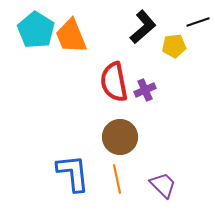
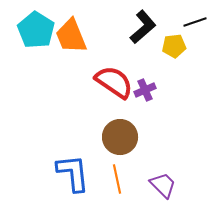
black line: moved 3 px left
red semicircle: rotated 135 degrees clockwise
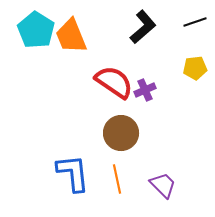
yellow pentagon: moved 21 px right, 22 px down
brown circle: moved 1 px right, 4 px up
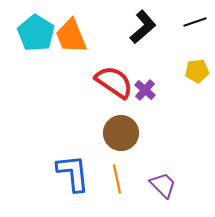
cyan pentagon: moved 3 px down
yellow pentagon: moved 2 px right, 3 px down
purple cross: rotated 25 degrees counterclockwise
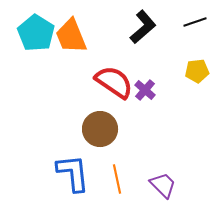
brown circle: moved 21 px left, 4 px up
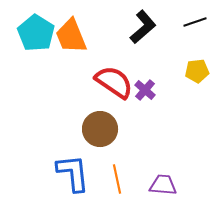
purple trapezoid: rotated 40 degrees counterclockwise
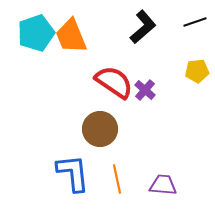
cyan pentagon: rotated 21 degrees clockwise
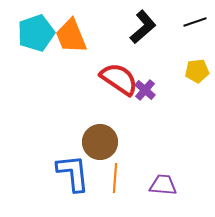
red semicircle: moved 5 px right, 3 px up
brown circle: moved 13 px down
orange line: moved 2 px left, 1 px up; rotated 16 degrees clockwise
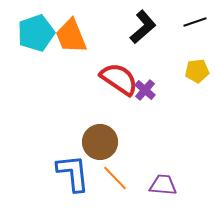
orange line: rotated 48 degrees counterclockwise
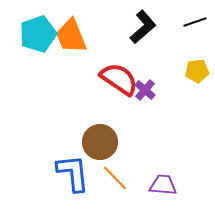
cyan pentagon: moved 2 px right, 1 px down
